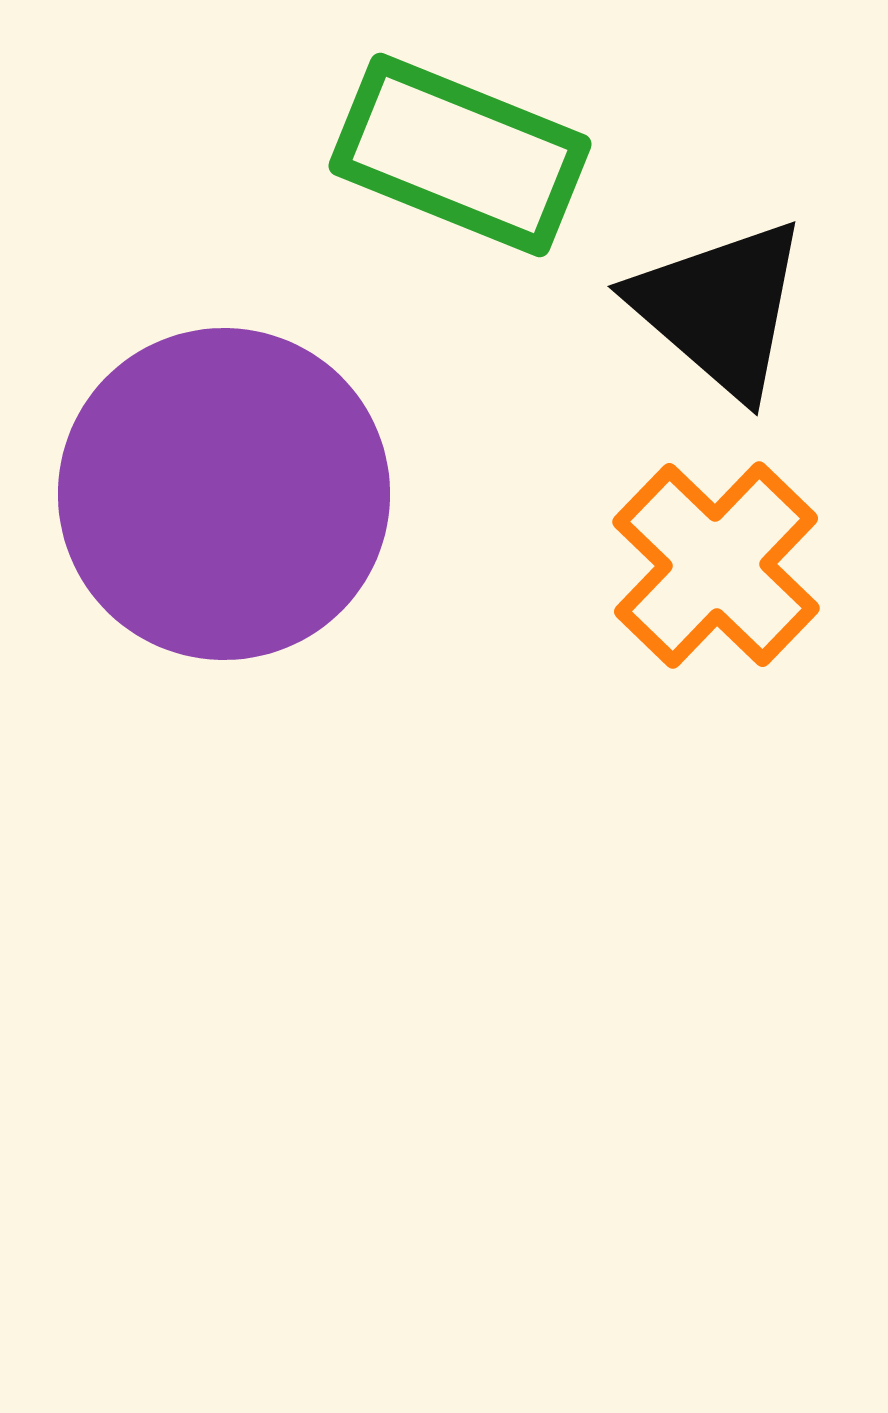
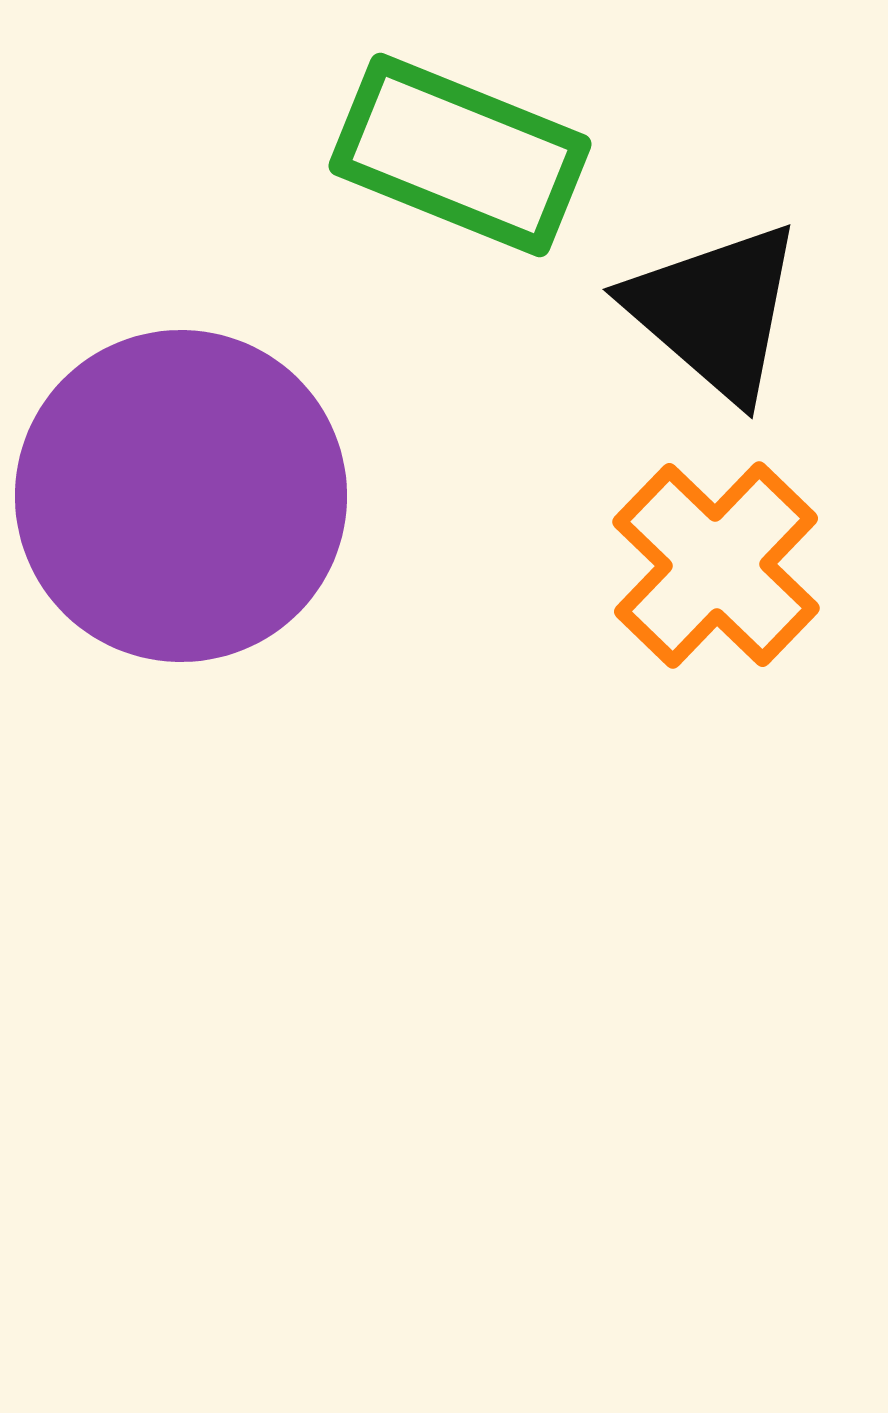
black triangle: moved 5 px left, 3 px down
purple circle: moved 43 px left, 2 px down
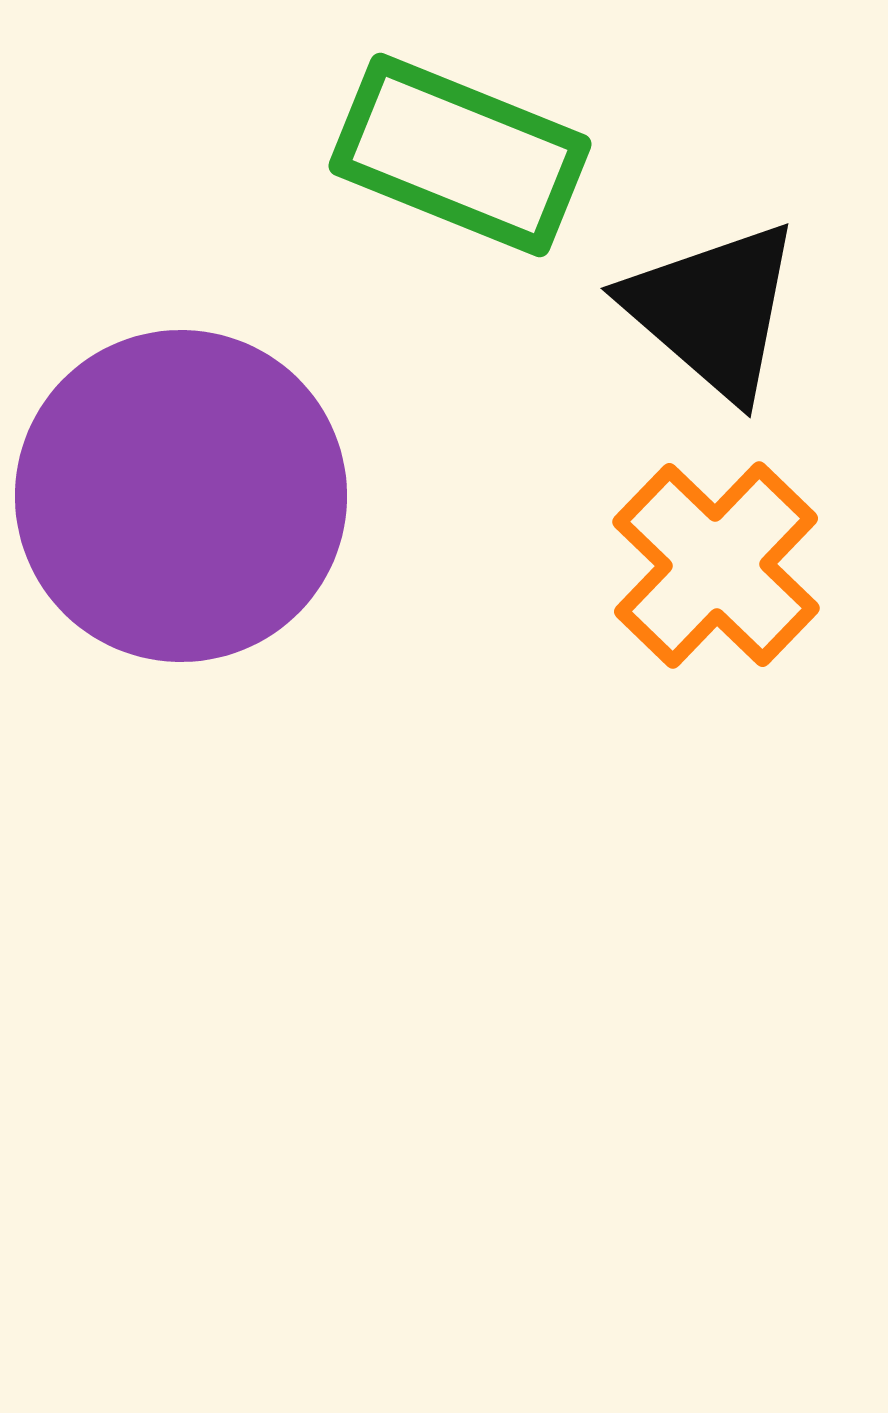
black triangle: moved 2 px left, 1 px up
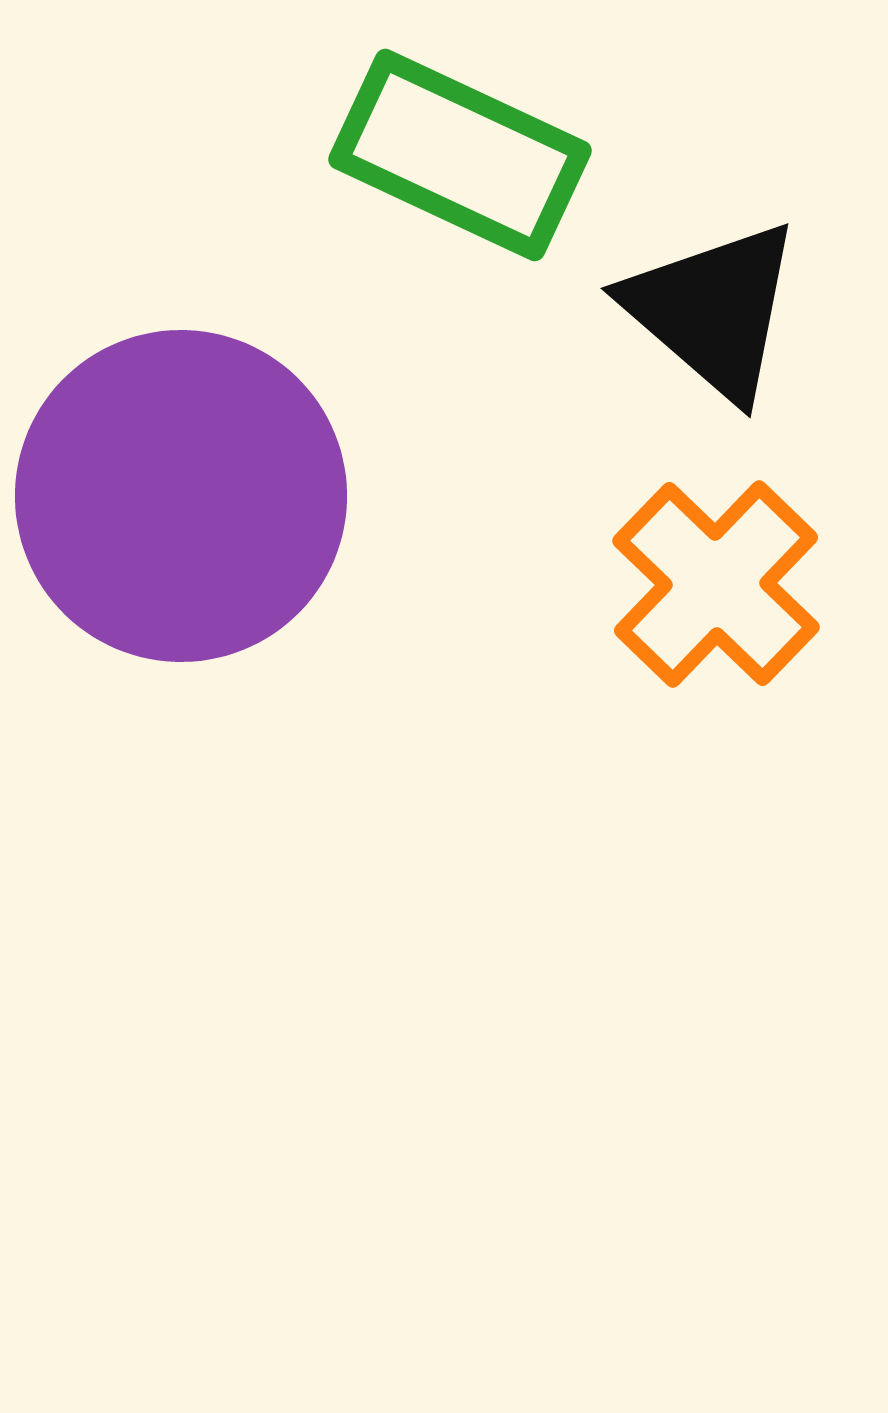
green rectangle: rotated 3 degrees clockwise
orange cross: moved 19 px down
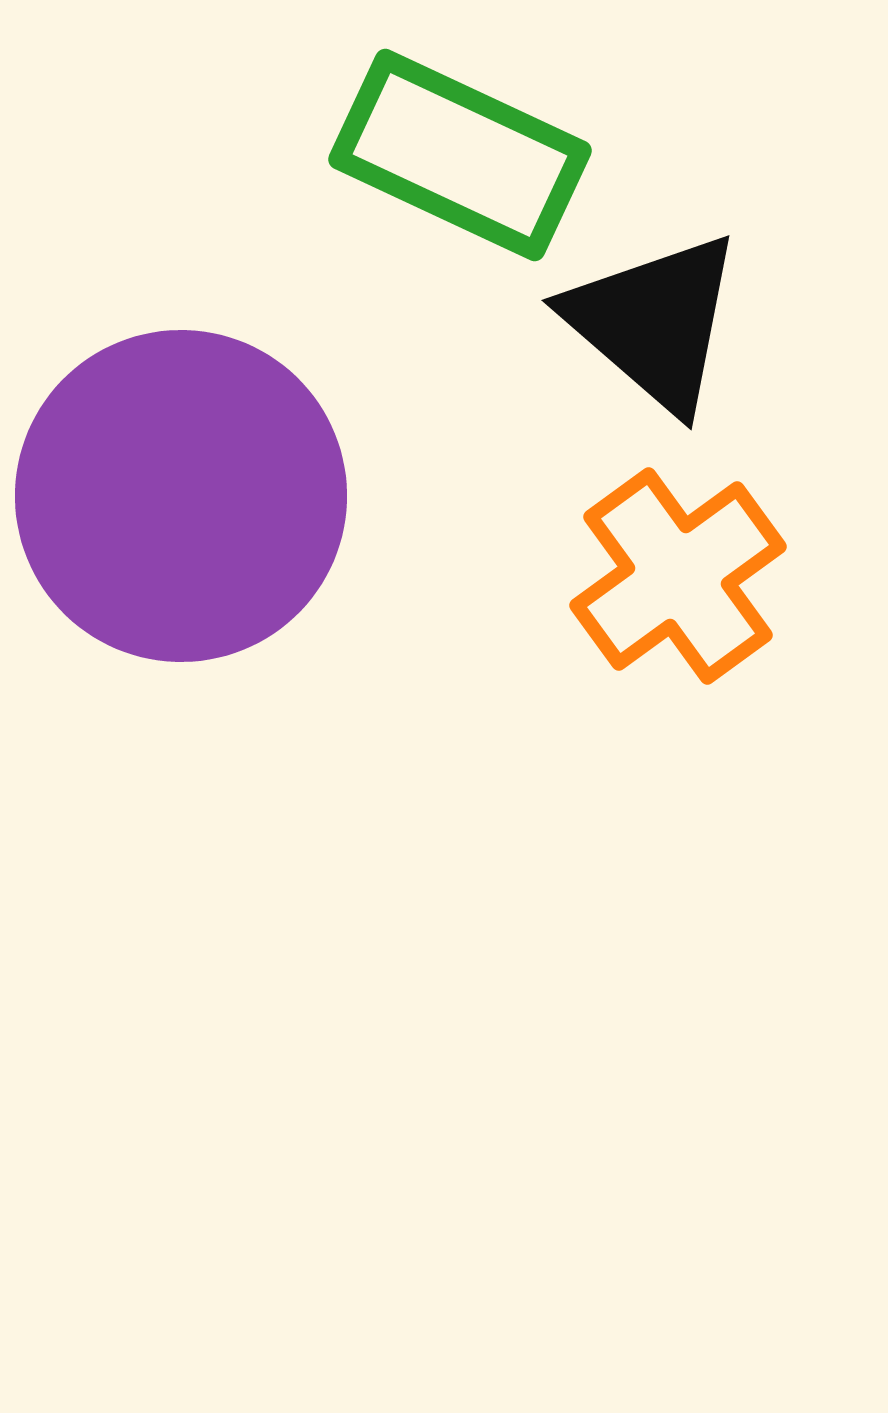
black triangle: moved 59 px left, 12 px down
orange cross: moved 38 px left, 8 px up; rotated 10 degrees clockwise
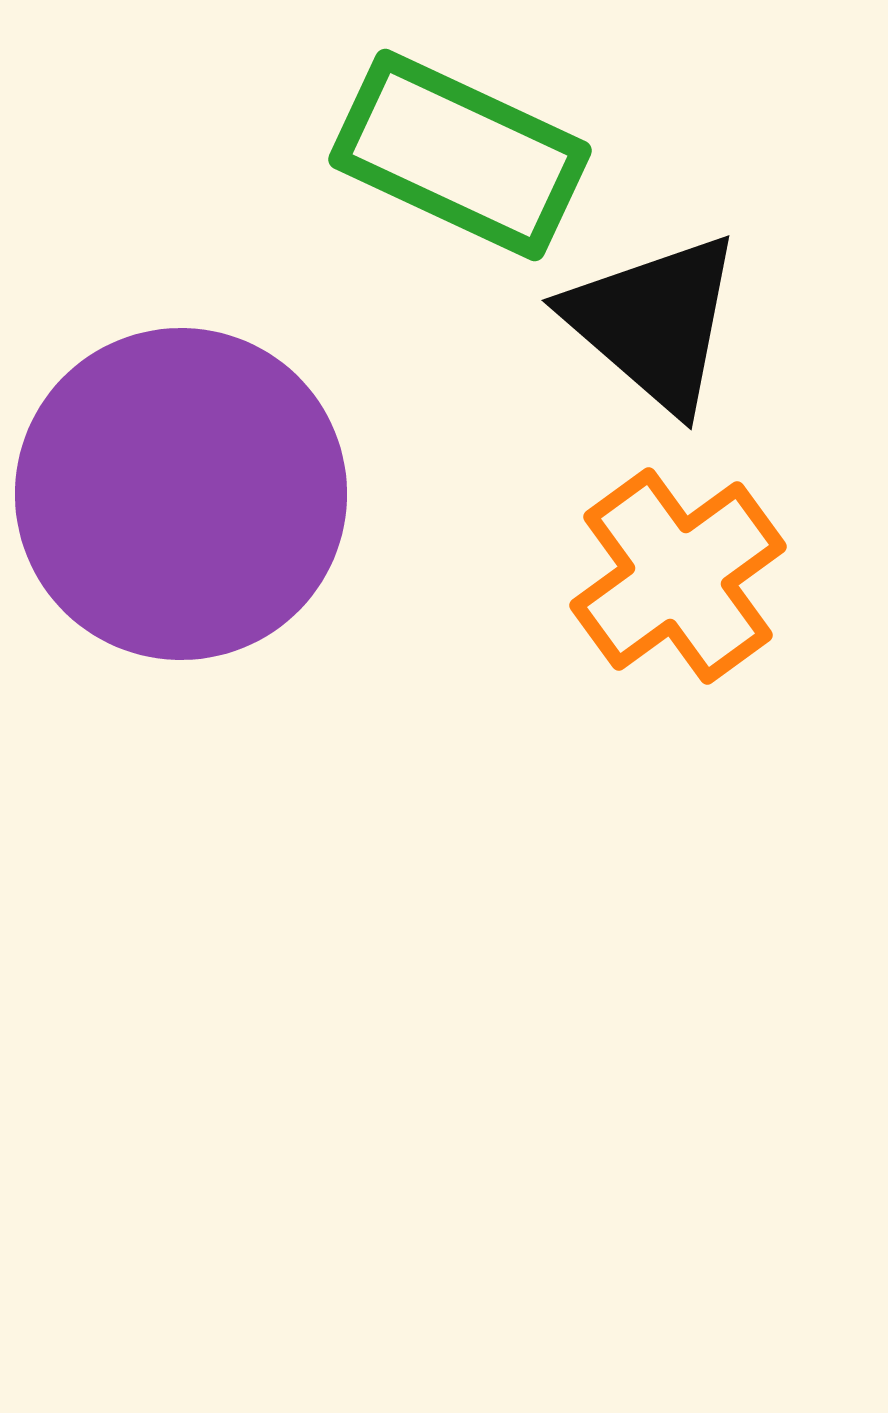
purple circle: moved 2 px up
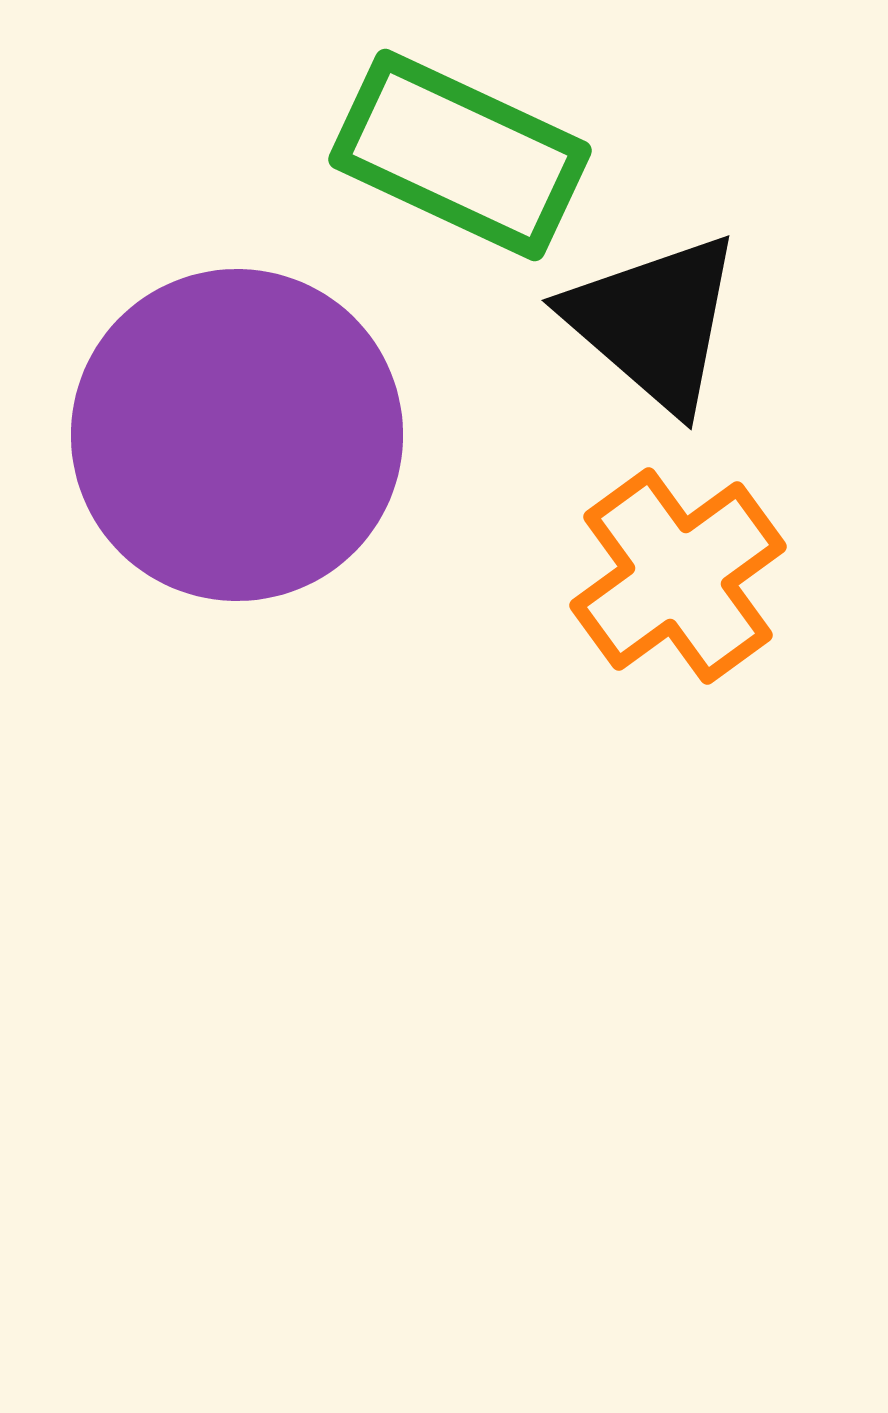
purple circle: moved 56 px right, 59 px up
